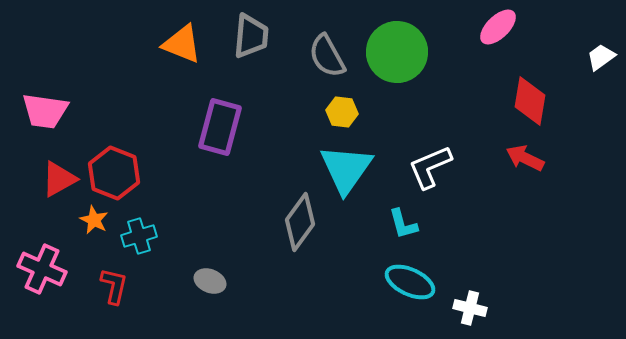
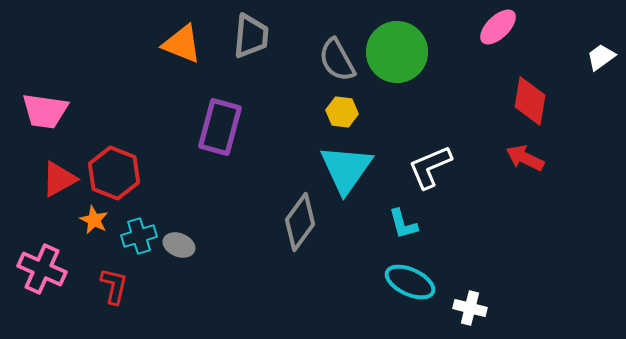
gray semicircle: moved 10 px right, 4 px down
gray ellipse: moved 31 px left, 36 px up
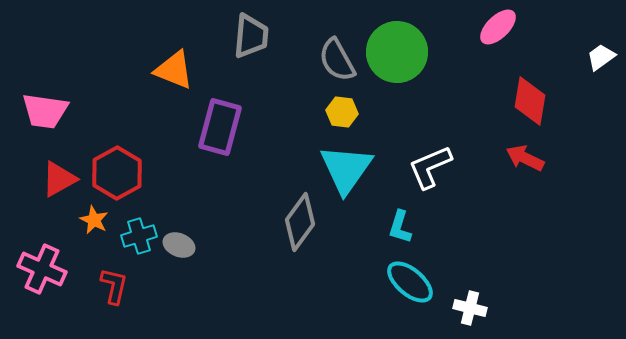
orange triangle: moved 8 px left, 26 px down
red hexagon: moved 3 px right; rotated 9 degrees clockwise
cyan L-shape: moved 3 px left, 3 px down; rotated 32 degrees clockwise
cyan ellipse: rotated 15 degrees clockwise
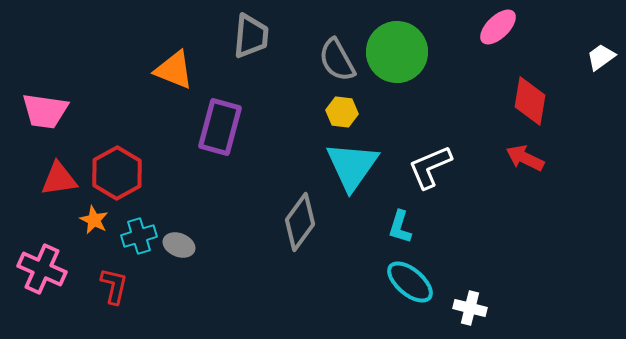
cyan triangle: moved 6 px right, 3 px up
red triangle: rotated 21 degrees clockwise
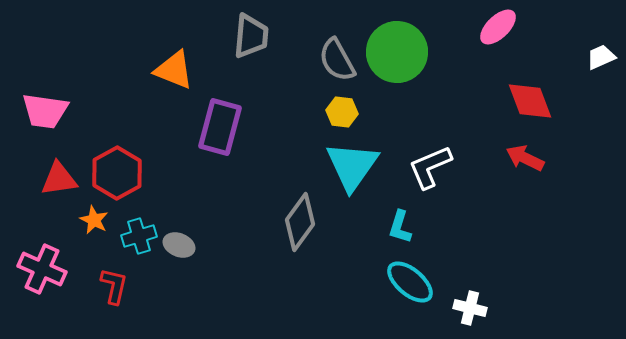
white trapezoid: rotated 12 degrees clockwise
red diamond: rotated 30 degrees counterclockwise
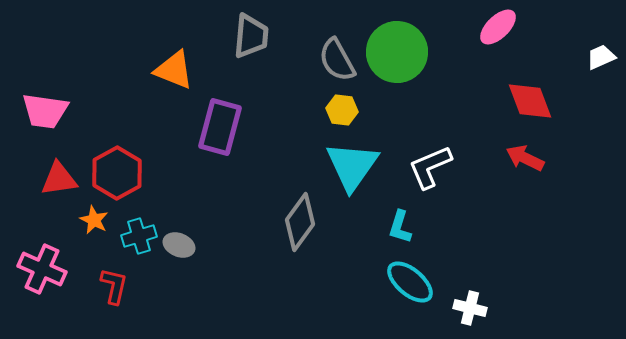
yellow hexagon: moved 2 px up
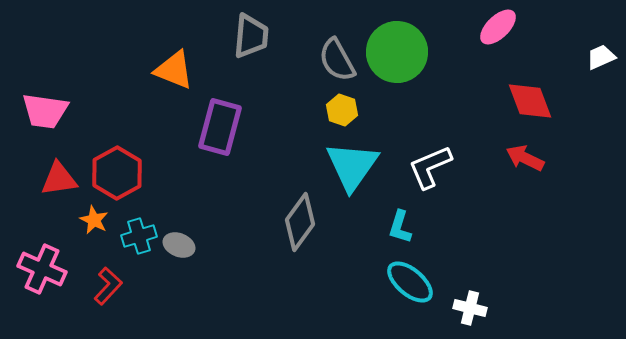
yellow hexagon: rotated 12 degrees clockwise
red L-shape: moved 6 px left; rotated 30 degrees clockwise
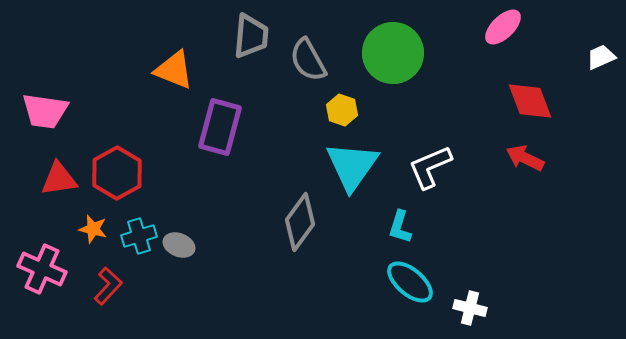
pink ellipse: moved 5 px right
green circle: moved 4 px left, 1 px down
gray semicircle: moved 29 px left
orange star: moved 1 px left, 9 px down; rotated 12 degrees counterclockwise
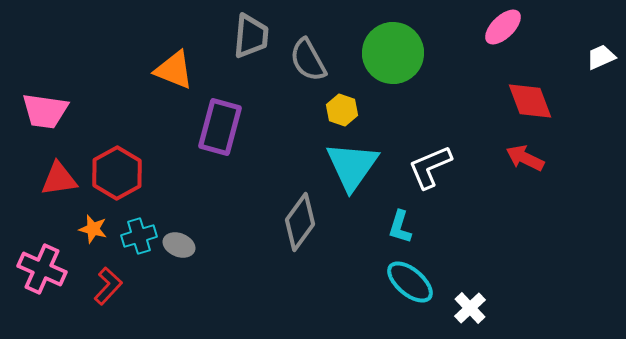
white cross: rotated 32 degrees clockwise
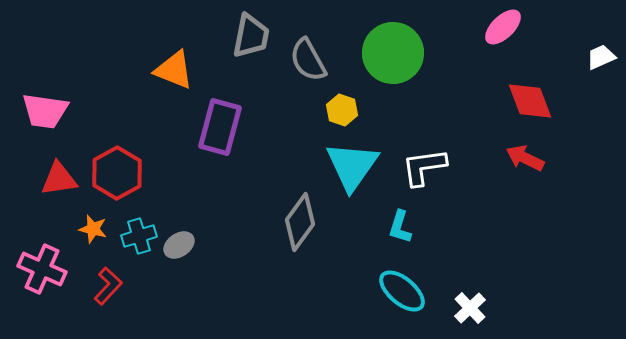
gray trapezoid: rotated 6 degrees clockwise
white L-shape: moved 6 px left; rotated 15 degrees clockwise
gray ellipse: rotated 56 degrees counterclockwise
cyan ellipse: moved 8 px left, 9 px down
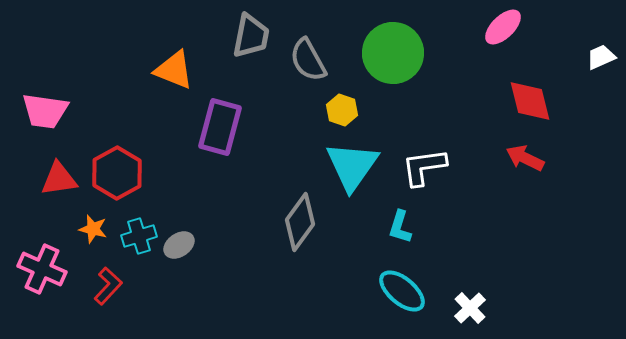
red diamond: rotated 6 degrees clockwise
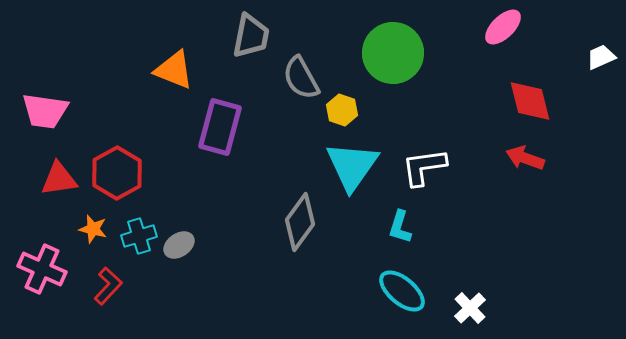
gray semicircle: moved 7 px left, 18 px down
red arrow: rotated 6 degrees counterclockwise
